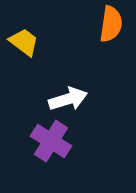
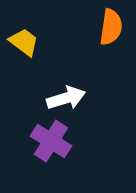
orange semicircle: moved 3 px down
white arrow: moved 2 px left, 1 px up
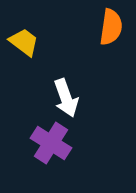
white arrow: rotated 87 degrees clockwise
purple cross: moved 2 px down
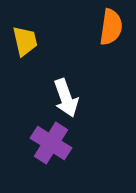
yellow trapezoid: moved 1 px right, 1 px up; rotated 40 degrees clockwise
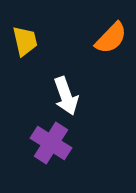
orange semicircle: moved 11 px down; rotated 36 degrees clockwise
white arrow: moved 2 px up
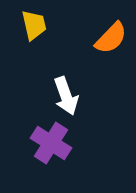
yellow trapezoid: moved 9 px right, 16 px up
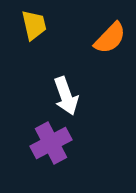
orange semicircle: moved 1 px left
purple cross: rotated 30 degrees clockwise
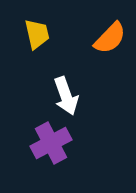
yellow trapezoid: moved 3 px right, 9 px down
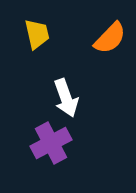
white arrow: moved 2 px down
